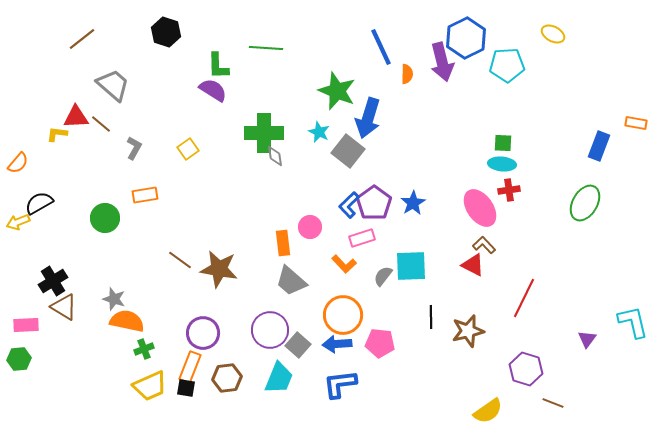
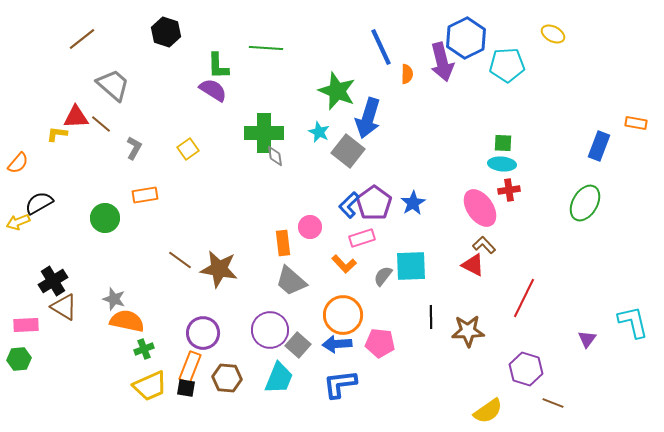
brown star at (468, 331): rotated 12 degrees clockwise
brown hexagon at (227, 378): rotated 12 degrees clockwise
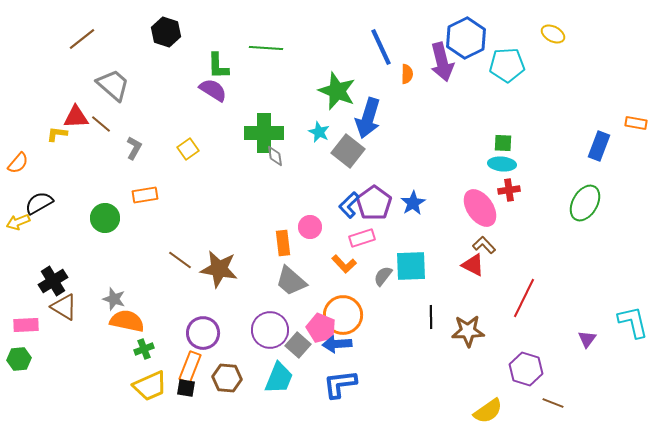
pink pentagon at (380, 343): moved 59 px left, 15 px up; rotated 16 degrees clockwise
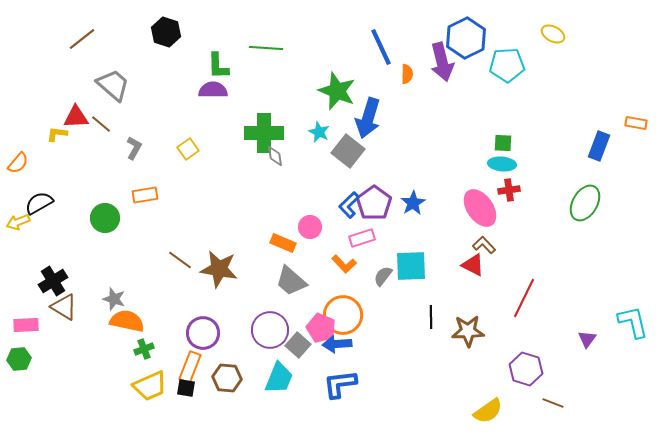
purple semicircle at (213, 90): rotated 32 degrees counterclockwise
orange rectangle at (283, 243): rotated 60 degrees counterclockwise
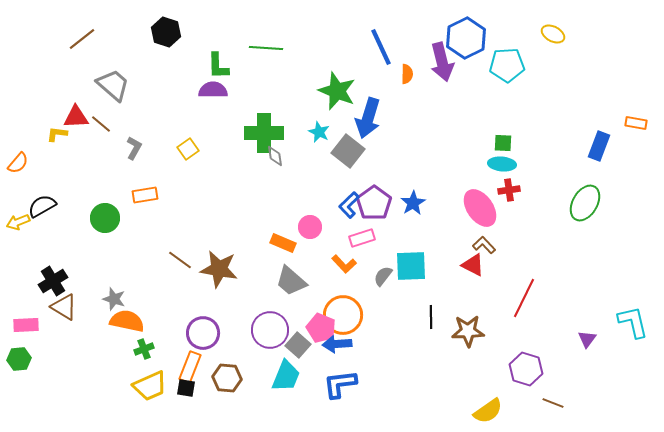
black semicircle at (39, 203): moved 3 px right, 3 px down
cyan trapezoid at (279, 378): moved 7 px right, 2 px up
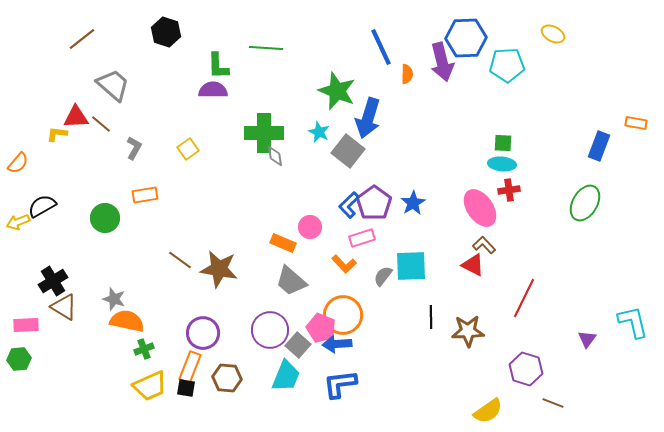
blue hexagon at (466, 38): rotated 24 degrees clockwise
